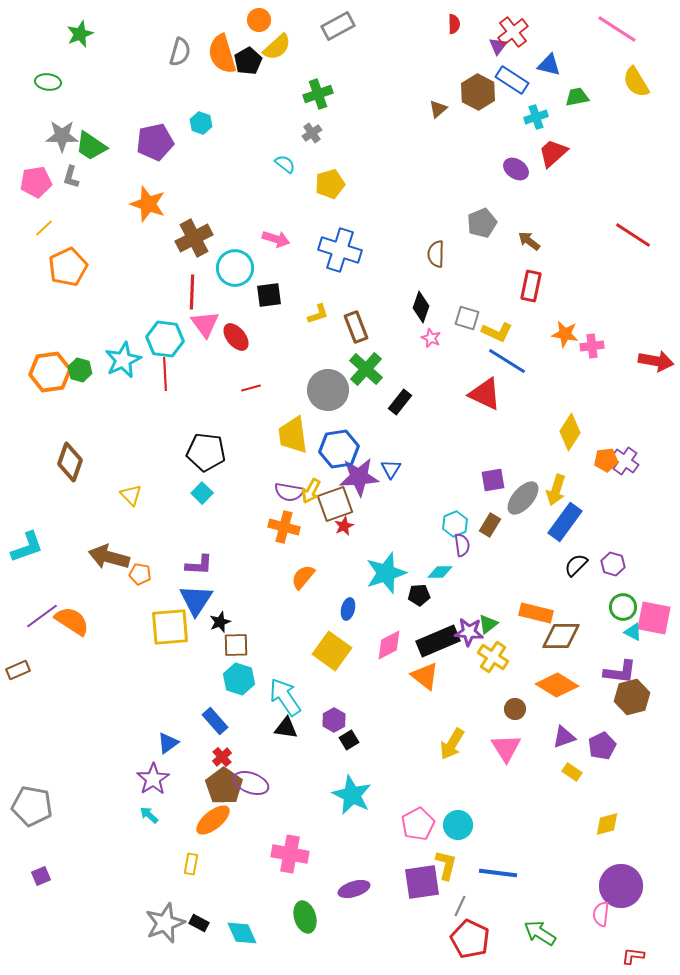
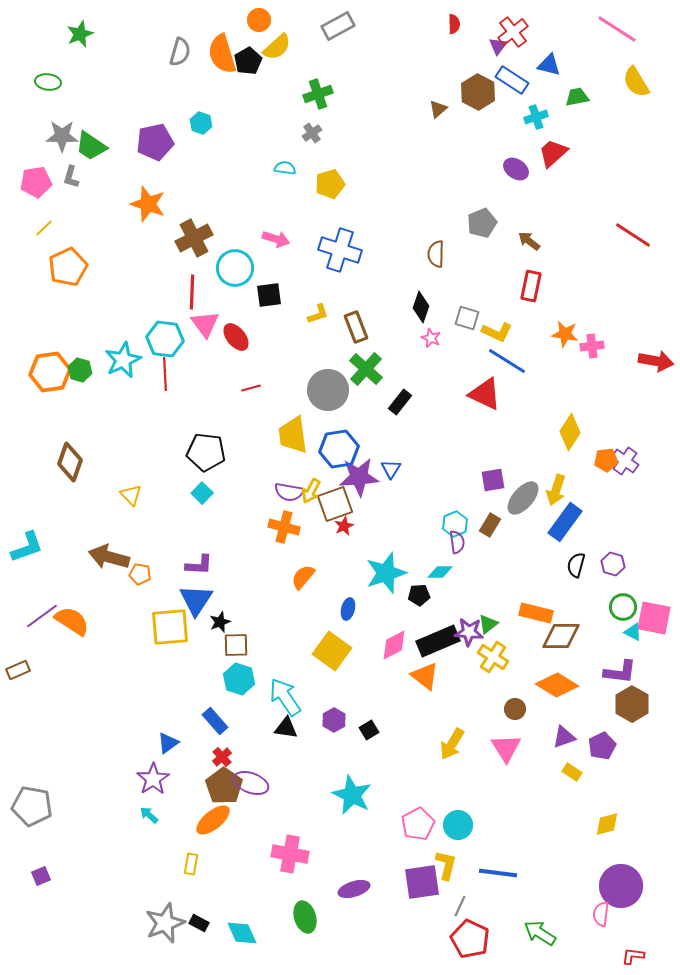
cyan semicircle at (285, 164): moved 4 px down; rotated 30 degrees counterclockwise
purple semicircle at (462, 545): moved 5 px left, 3 px up
black semicircle at (576, 565): rotated 30 degrees counterclockwise
pink diamond at (389, 645): moved 5 px right
brown hexagon at (632, 697): moved 7 px down; rotated 16 degrees counterclockwise
black square at (349, 740): moved 20 px right, 10 px up
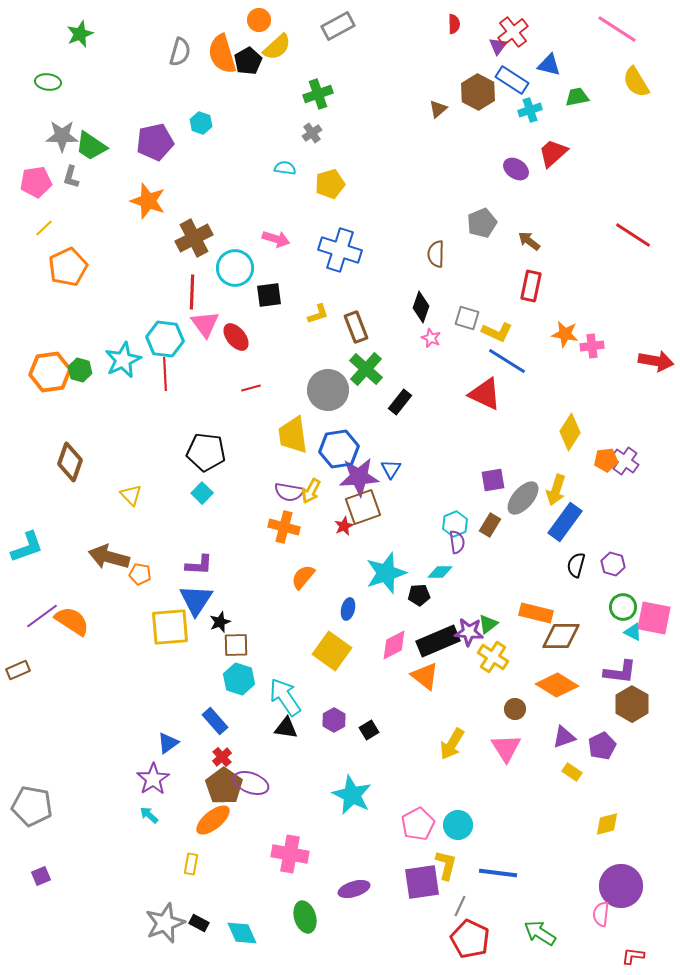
cyan cross at (536, 117): moved 6 px left, 7 px up
orange star at (148, 204): moved 3 px up
brown square at (335, 504): moved 28 px right, 3 px down
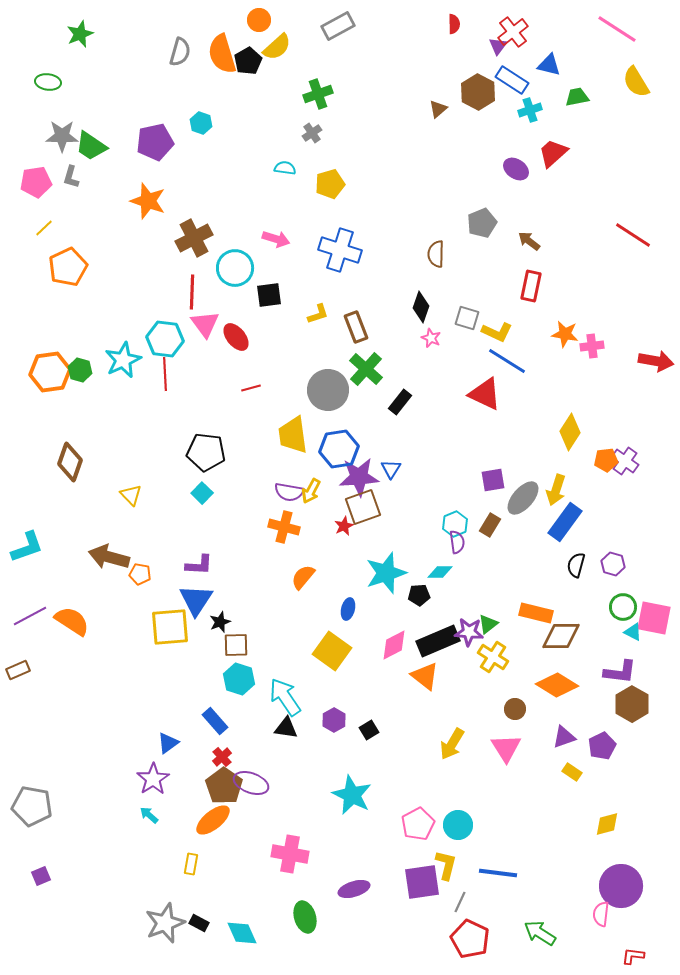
purple line at (42, 616): moved 12 px left; rotated 8 degrees clockwise
gray line at (460, 906): moved 4 px up
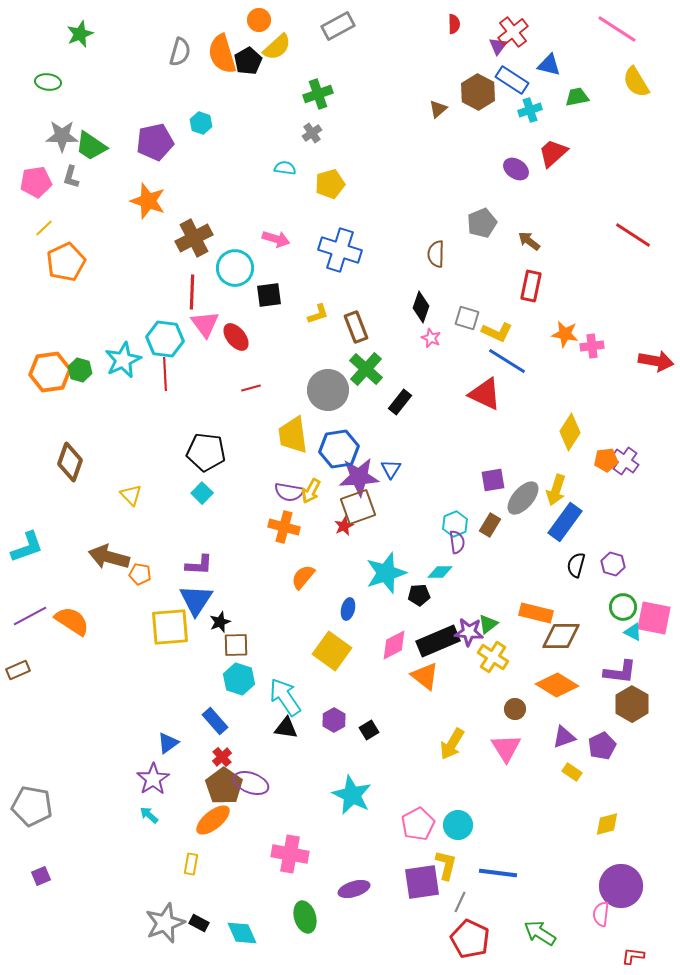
orange pentagon at (68, 267): moved 2 px left, 5 px up
brown square at (363, 507): moved 5 px left
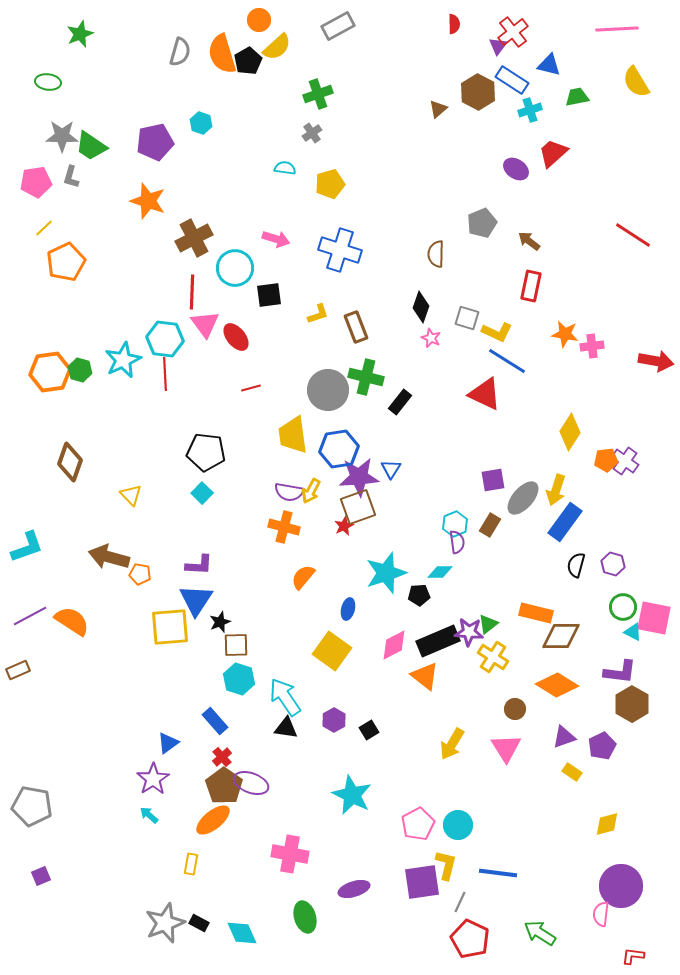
pink line at (617, 29): rotated 36 degrees counterclockwise
green cross at (366, 369): moved 8 px down; rotated 28 degrees counterclockwise
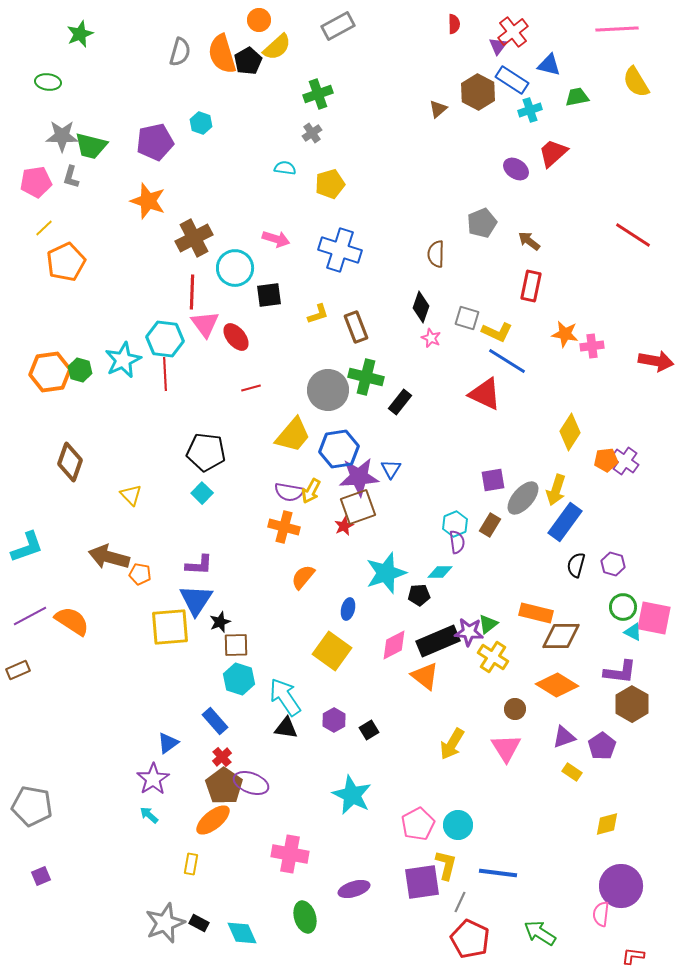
green trapezoid at (91, 146): rotated 20 degrees counterclockwise
yellow trapezoid at (293, 435): rotated 132 degrees counterclockwise
purple pentagon at (602, 746): rotated 8 degrees counterclockwise
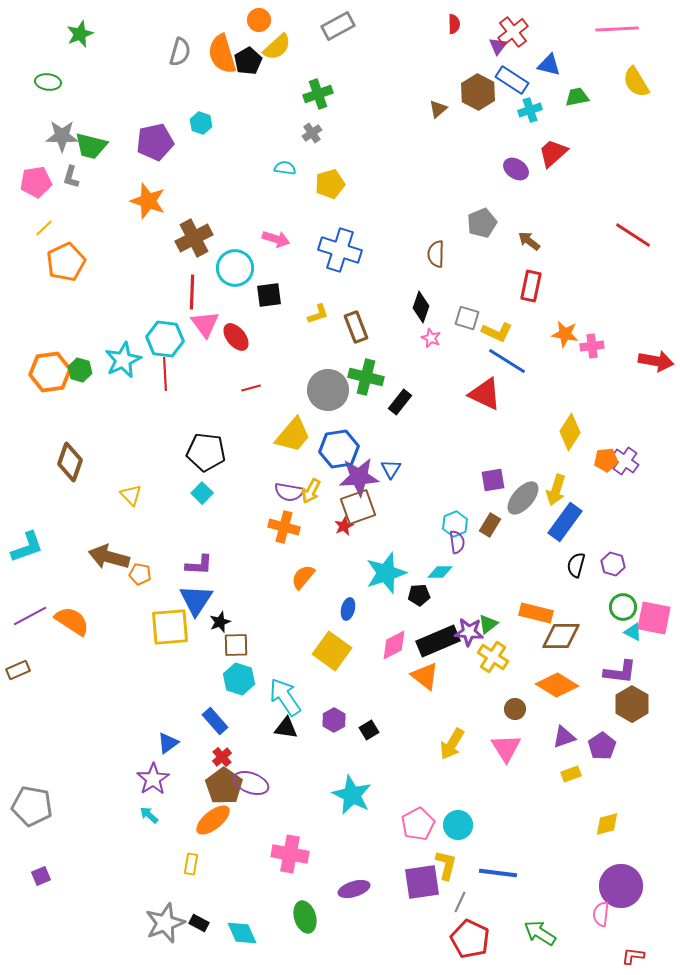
yellow rectangle at (572, 772): moved 1 px left, 2 px down; rotated 54 degrees counterclockwise
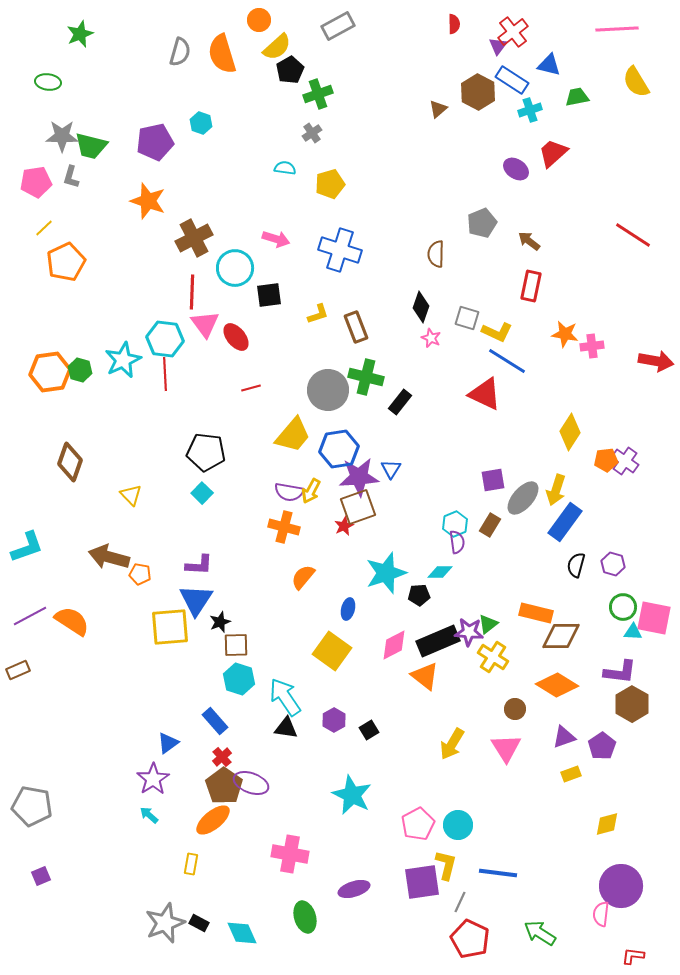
black pentagon at (248, 61): moved 42 px right, 9 px down
cyan triangle at (633, 632): rotated 24 degrees counterclockwise
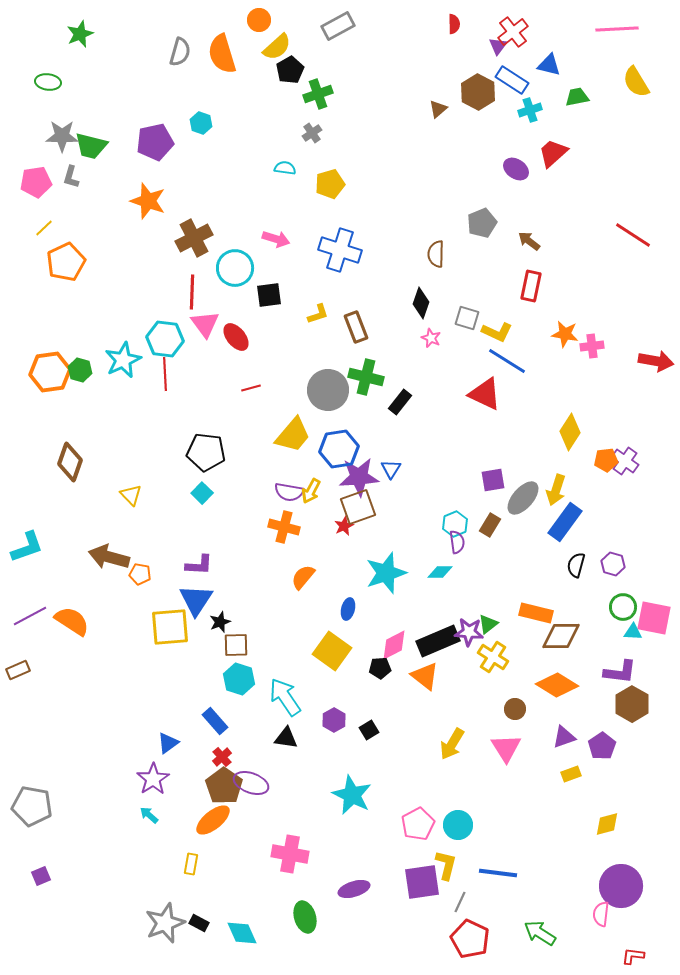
black diamond at (421, 307): moved 4 px up
black pentagon at (419, 595): moved 39 px left, 73 px down
black triangle at (286, 728): moved 10 px down
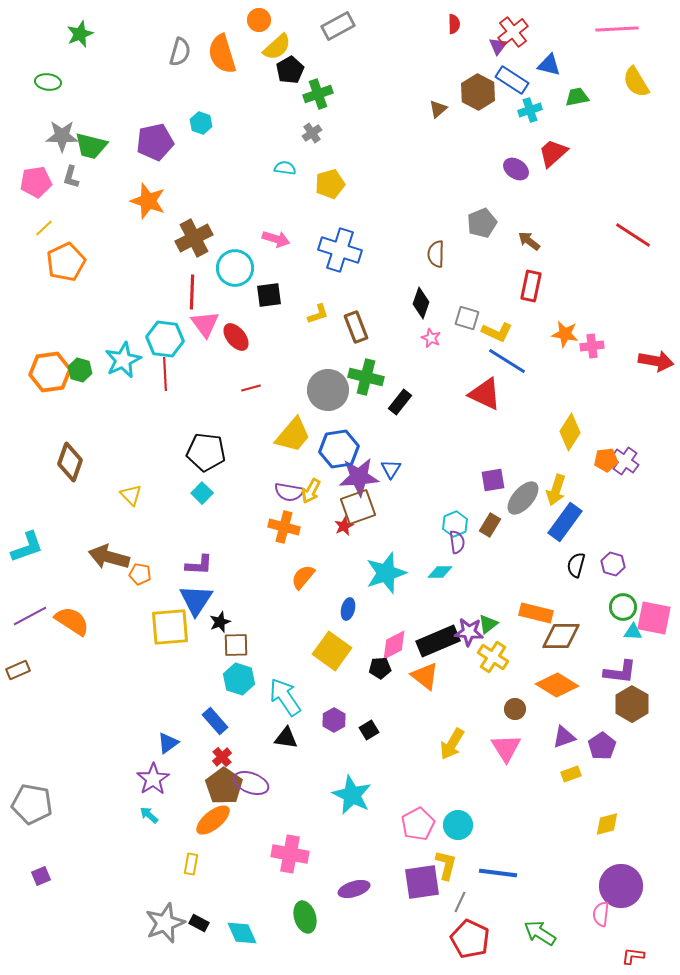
gray pentagon at (32, 806): moved 2 px up
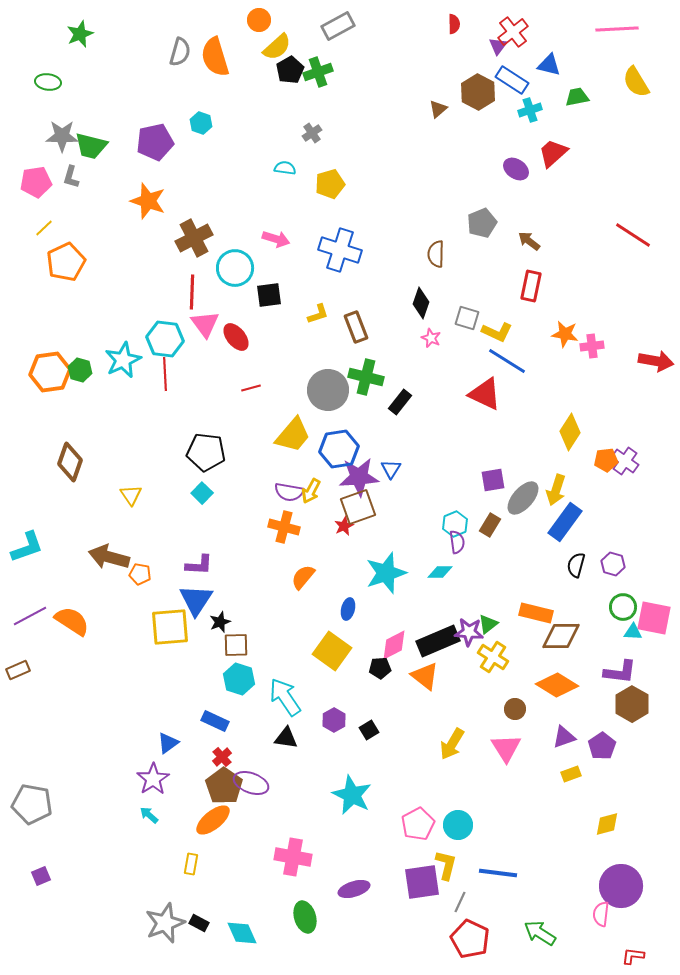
orange semicircle at (222, 54): moved 7 px left, 3 px down
green cross at (318, 94): moved 22 px up
yellow triangle at (131, 495): rotated 10 degrees clockwise
blue rectangle at (215, 721): rotated 24 degrees counterclockwise
pink cross at (290, 854): moved 3 px right, 3 px down
